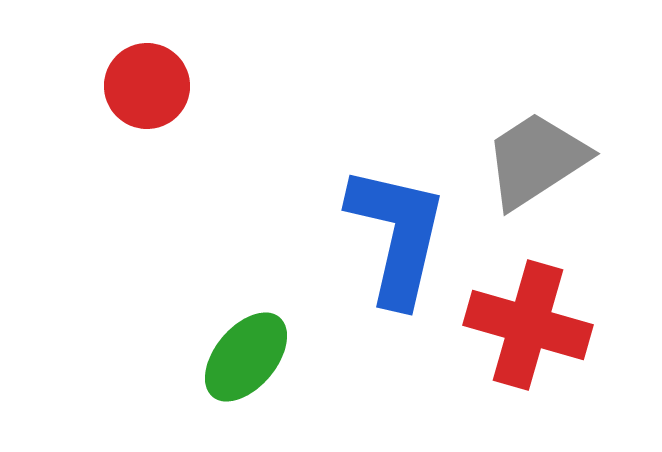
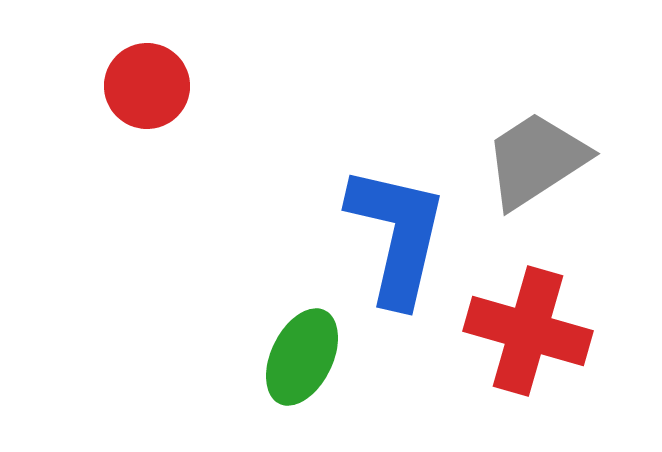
red cross: moved 6 px down
green ellipse: moved 56 px right; rotated 14 degrees counterclockwise
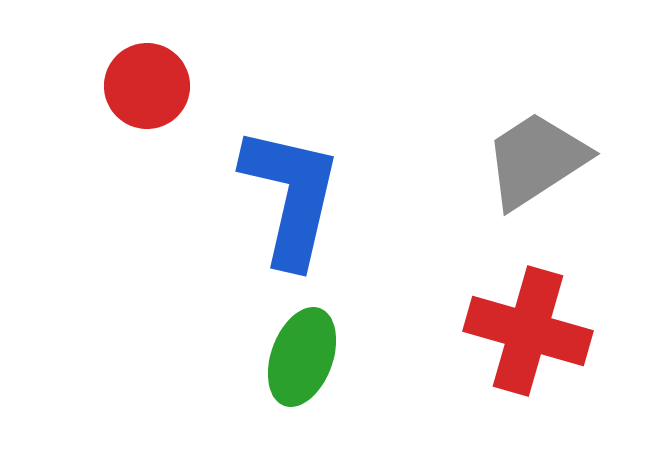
blue L-shape: moved 106 px left, 39 px up
green ellipse: rotated 6 degrees counterclockwise
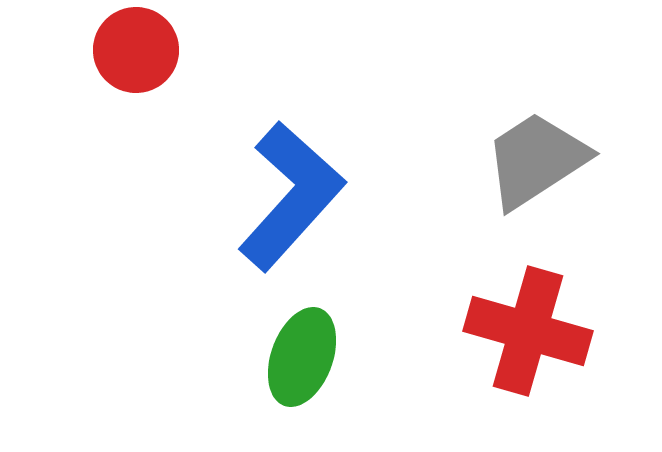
red circle: moved 11 px left, 36 px up
blue L-shape: rotated 29 degrees clockwise
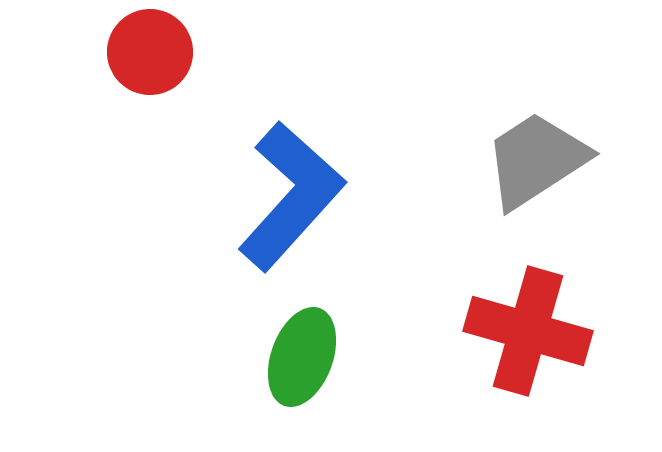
red circle: moved 14 px right, 2 px down
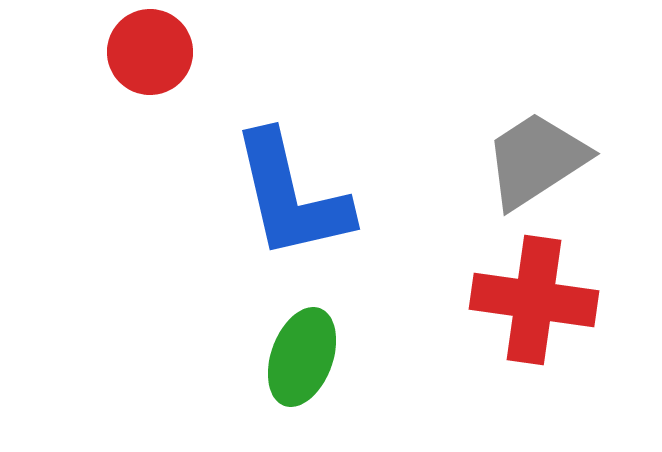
blue L-shape: rotated 125 degrees clockwise
red cross: moved 6 px right, 31 px up; rotated 8 degrees counterclockwise
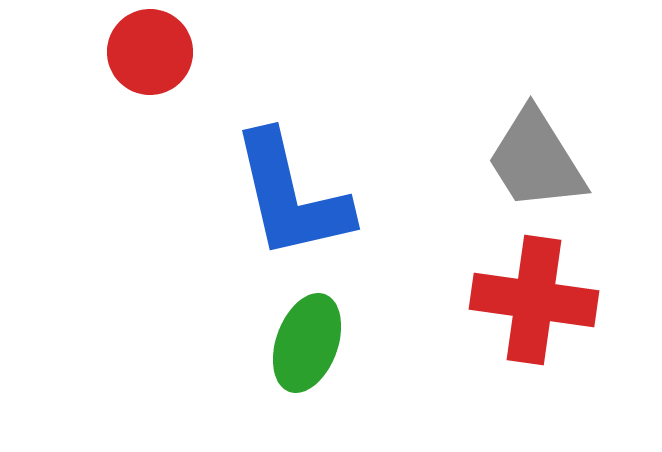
gray trapezoid: rotated 89 degrees counterclockwise
green ellipse: moved 5 px right, 14 px up
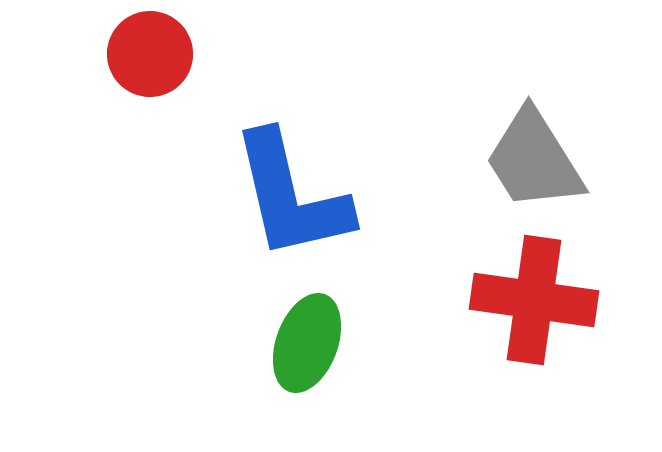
red circle: moved 2 px down
gray trapezoid: moved 2 px left
